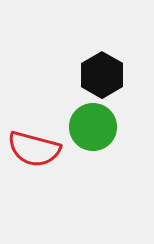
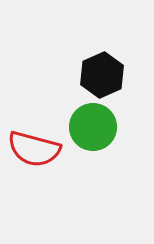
black hexagon: rotated 6 degrees clockwise
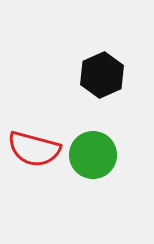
green circle: moved 28 px down
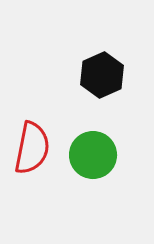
red semicircle: moved 2 px left, 1 px up; rotated 94 degrees counterclockwise
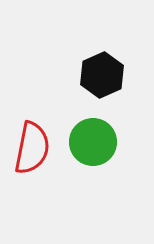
green circle: moved 13 px up
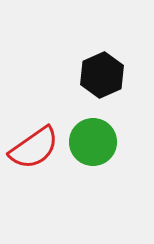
red semicircle: moved 2 px right; rotated 44 degrees clockwise
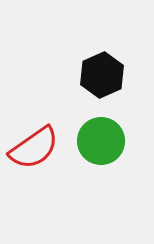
green circle: moved 8 px right, 1 px up
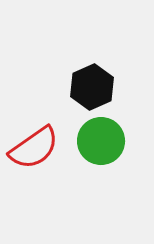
black hexagon: moved 10 px left, 12 px down
